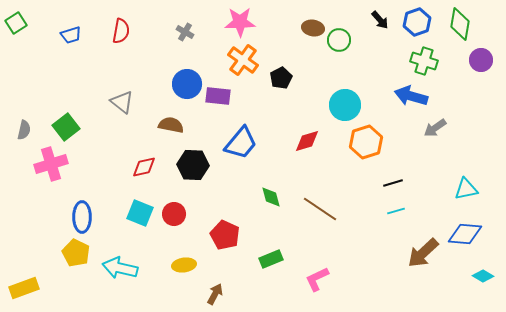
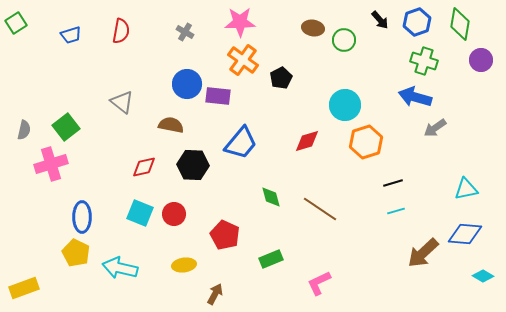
green circle at (339, 40): moved 5 px right
blue arrow at (411, 96): moved 4 px right, 1 px down
pink L-shape at (317, 279): moved 2 px right, 4 px down
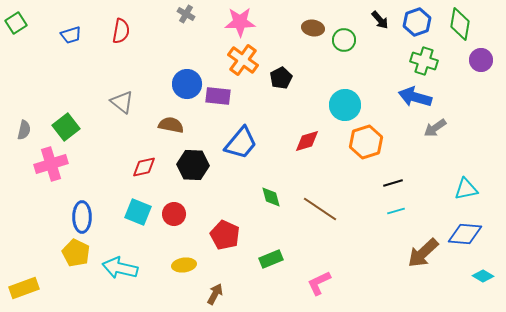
gray cross at (185, 32): moved 1 px right, 18 px up
cyan square at (140, 213): moved 2 px left, 1 px up
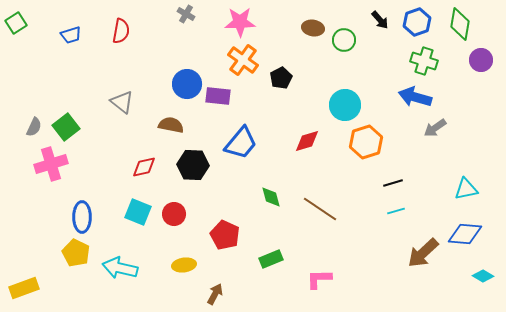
gray semicircle at (24, 130): moved 10 px right, 3 px up; rotated 12 degrees clockwise
pink L-shape at (319, 283): moved 4 px up; rotated 24 degrees clockwise
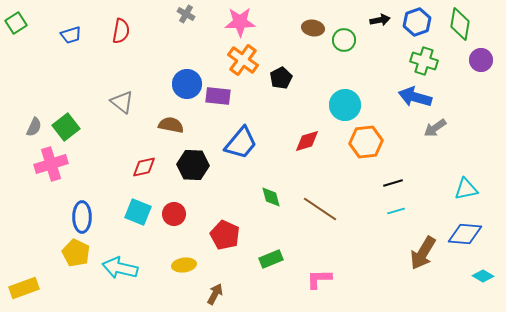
black arrow at (380, 20): rotated 60 degrees counterclockwise
orange hexagon at (366, 142): rotated 12 degrees clockwise
brown arrow at (423, 253): rotated 16 degrees counterclockwise
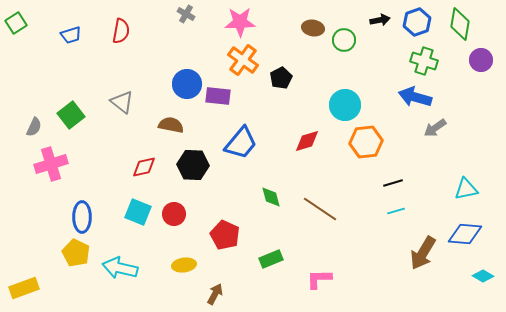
green square at (66, 127): moved 5 px right, 12 px up
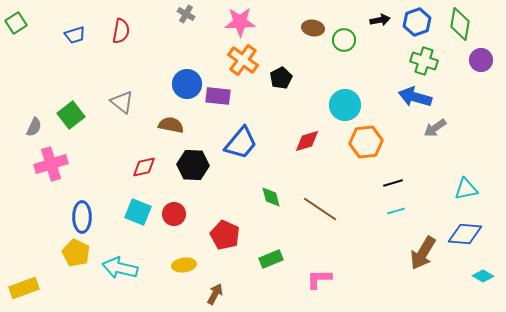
blue trapezoid at (71, 35): moved 4 px right
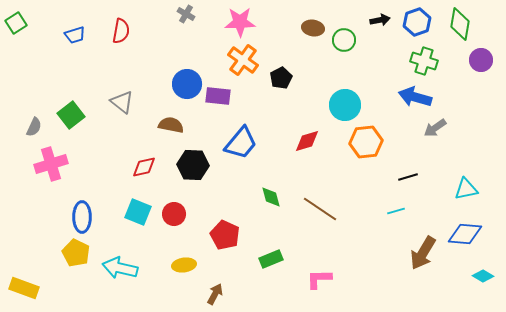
black line at (393, 183): moved 15 px right, 6 px up
yellow rectangle at (24, 288): rotated 40 degrees clockwise
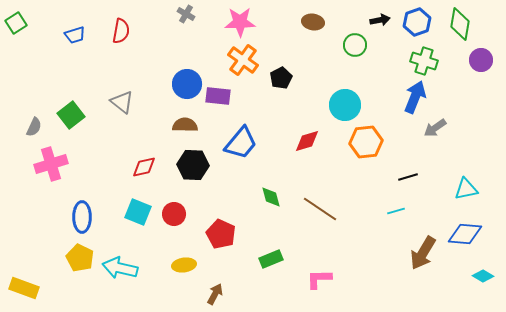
brown ellipse at (313, 28): moved 6 px up
green circle at (344, 40): moved 11 px right, 5 px down
blue arrow at (415, 97): rotated 96 degrees clockwise
brown semicircle at (171, 125): moved 14 px right; rotated 10 degrees counterclockwise
red pentagon at (225, 235): moved 4 px left, 1 px up
yellow pentagon at (76, 253): moved 4 px right, 5 px down
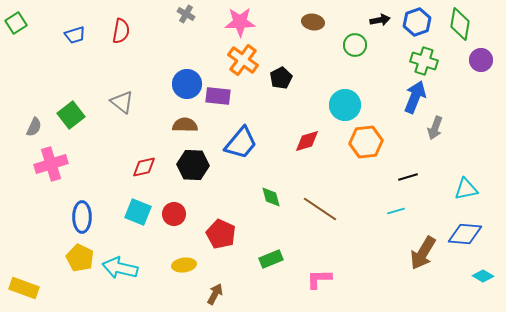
gray arrow at (435, 128): rotated 35 degrees counterclockwise
